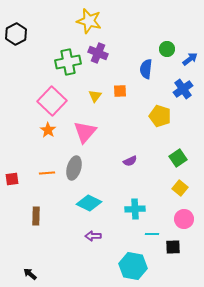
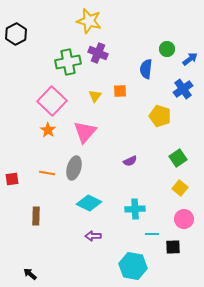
orange line: rotated 14 degrees clockwise
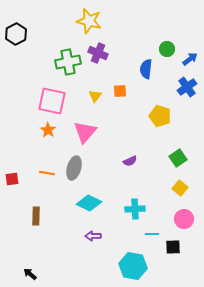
blue cross: moved 4 px right, 2 px up
pink square: rotated 32 degrees counterclockwise
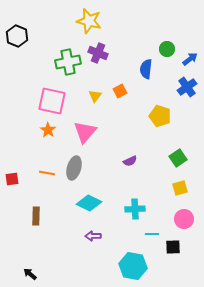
black hexagon: moved 1 px right, 2 px down; rotated 10 degrees counterclockwise
orange square: rotated 24 degrees counterclockwise
yellow square: rotated 35 degrees clockwise
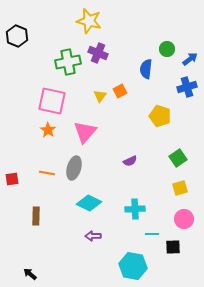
blue cross: rotated 18 degrees clockwise
yellow triangle: moved 5 px right
